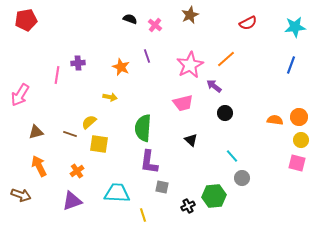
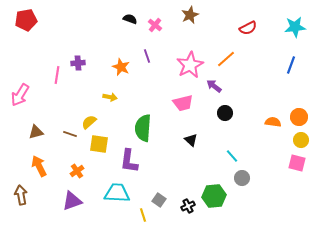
red semicircle: moved 5 px down
orange semicircle: moved 2 px left, 2 px down
purple L-shape: moved 20 px left, 1 px up
gray square: moved 3 px left, 13 px down; rotated 24 degrees clockwise
brown arrow: rotated 120 degrees counterclockwise
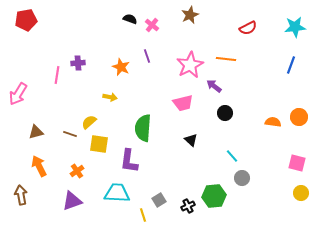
pink cross: moved 3 px left
orange line: rotated 48 degrees clockwise
pink arrow: moved 2 px left, 1 px up
yellow circle: moved 53 px down
gray square: rotated 24 degrees clockwise
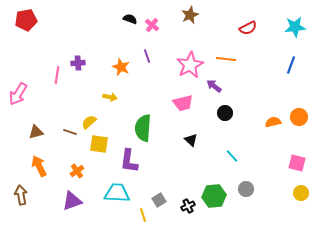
orange semicircle: rotated 21 degrees counterclockwise
brown line: moved 2 px up
gray circle: moved 4 px right, 11 px down
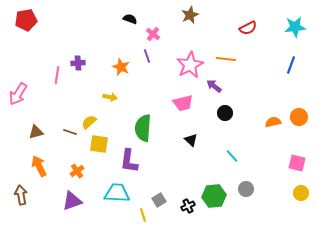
pink cross: moved 1 px right, 9 px down
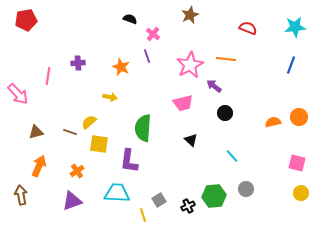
red semicircle: rotated 132 degrees counterclockwise
pink line: moved 9 px left, 1 px down
pink arrow: rotated 75 degrees counterclockwise
orange arrow: rotated 50 degrees clockwise
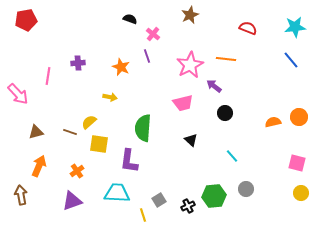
blue line: moved 5 px up; rotated 60 degrees counterclockwise
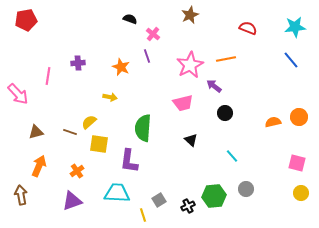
orange line: rotated 18 degrees counterclockwise
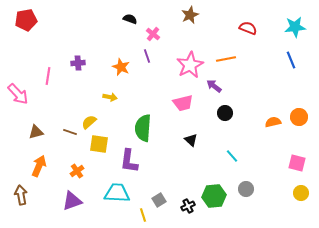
blue line: rotated 18 degrees clockwise
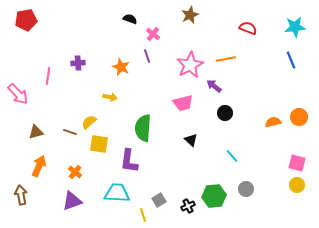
orange cross: moved 2 px left, 1 px down; rotated 16 degrees counterclockwise
yellow circle: moved 4 px left, 8 px up
